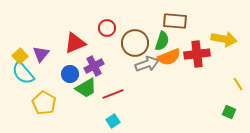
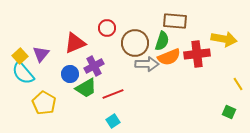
gray arrow: rotated 20 degrees clockwise
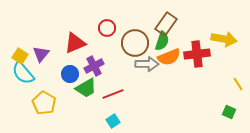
brown rectangle: moved 9 px left, 3 px down; rotated 60 degrees counterclockwise
yellow square: rotated 14 degrees counterclockwise
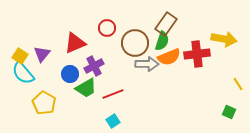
purple triangle: moved 1 px right
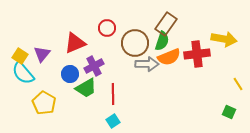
red line: rotated 70 degrees counterclockwise
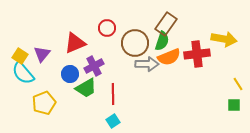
yellow pentagon: rotated 20 degrees clockwise
green square: moved 5 px right, 7 px up; rotated 24 degrees counterclockwise
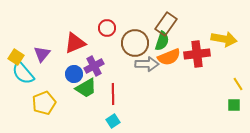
yellow square: moved 4 px left, 1 px down
blue circle: moved 4 px right
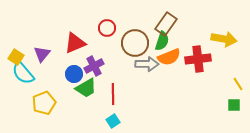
red cross: moved 1 px right, 5 px down
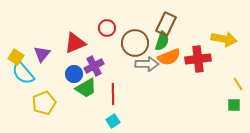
brown rectangle: rotated 10 degrees counterclockwise
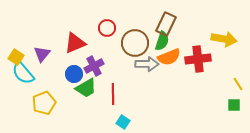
cyan square: moved 10 px right, 1 px down; rotated 24 degrees counterclockwise
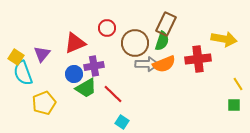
orange semicircle: moved 5 px left, 7 px down
purple cross: rotated 18 degrees clockwise
cyan semicircle: rotated 20 degrees clockwise
red line: rotated 45 degrees counterclockwise
cyan square: moved 1 px left
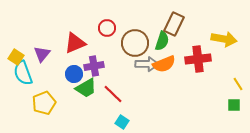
brown rectangle: moved 8 px right
